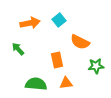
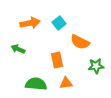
cyan square: moved 3 px down
green arrow: rotated 24 degrees counterclockwise
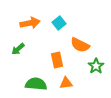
orange semicircle: moved 3 px down
green arrow: rotated 64 degrees counterclockwise
green star: rotated 28 degrees counterclockwise
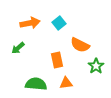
green arrow: moved 1 px up
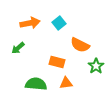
orange rectangle: moved 2 px down; rotated 63 degrees counterclockwise
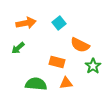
orange arrow: moved 4 px left
green star: moved 3 px left
